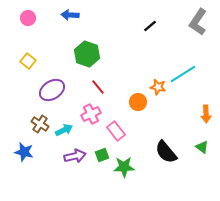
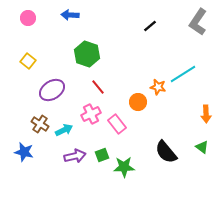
pink rectangle: moved 1 px right, 7 px up
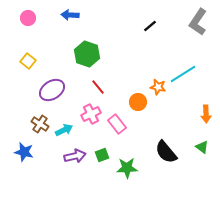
green star: moved 3 px right, 1 px down
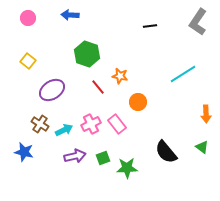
black line: rotated 32 degrees clockwise
orange star: moved 38 px left, 11 px up
pink cross: moved 10 px down
green square: moved 1 px right, 3 px down
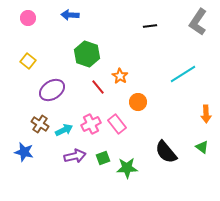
orange star: rotated 21 degrees clockwise
